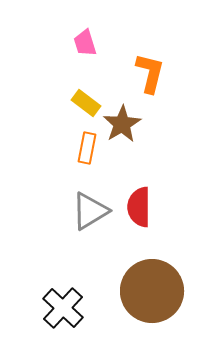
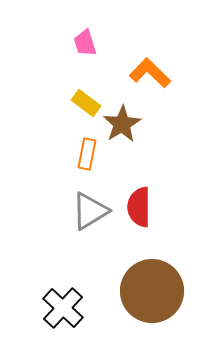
orange L-shape: rotated 60 degrees counterclockwise
orange rectangle: moved 6 px down
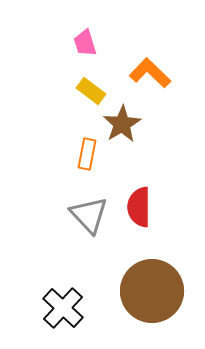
yellow rectangle: moved 5 px right, 12 px up
gray triangle: moved 1 px left, 4 px down; rotated 42 degrees counterclockwise
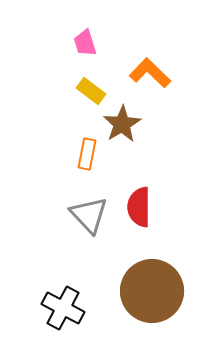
black cross: rotated 15 degrees counterclockwise
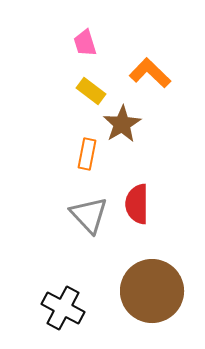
red semicircle: moved 2 px left, 3 px up
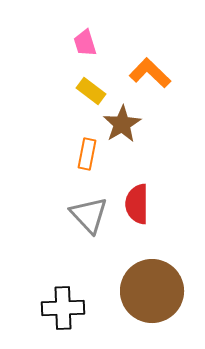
black cross: rotated 30 degrees counterclockwise
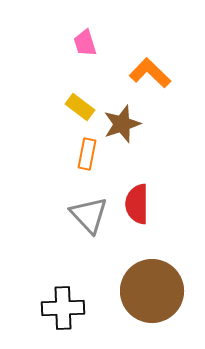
yellow rectangle: moved 11 px left, 16 px down
brown star: rotated 12 degrees clockwise
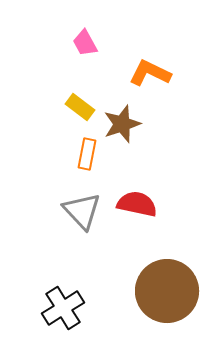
pink trapezoid: rotated 12 degrees counterclockwise
orange L-shape: rotated 18 degrees counterclockwise
red semicircle: rotated 102 degrees clockwise
gray triangle: moved 7 px left, 4 px up
brown circle: moved 15 px right
black cross: rotated 30 degrees counterclockwise
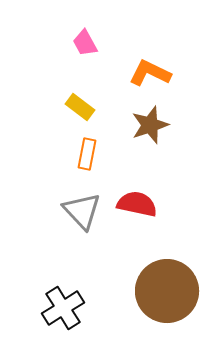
brown star: moved 28 px right, 1 px down
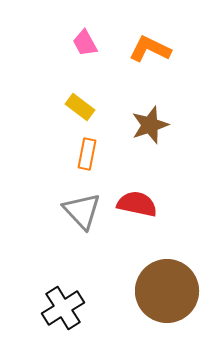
orange L-shape: moved 24 px up
